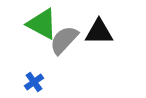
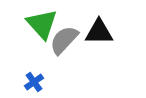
green triangle: rotated 20 degrees clockwise
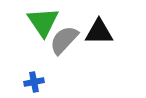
green triangle: moved 1 px right, 2 px up; rotated 8 degrees clockwise
blue cross: rotated 24 degrees clockwise
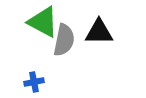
green triangle: rotated 28 degrees counterclockwise
gray semicircle: rotated 148 degrees clockwise
